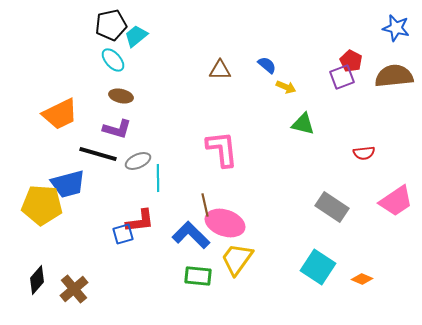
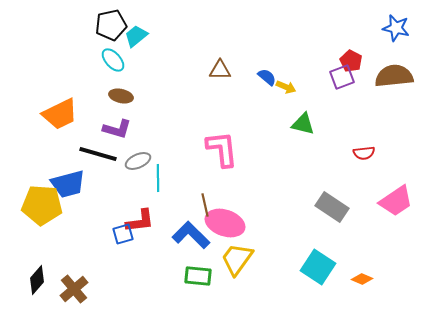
blue semicircle: moved 12 px down
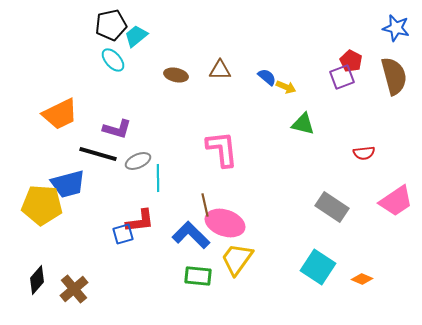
brown semicircle: rotated 81 degrees clockwise
brown ellipse: moved 55 px right, 21 px up
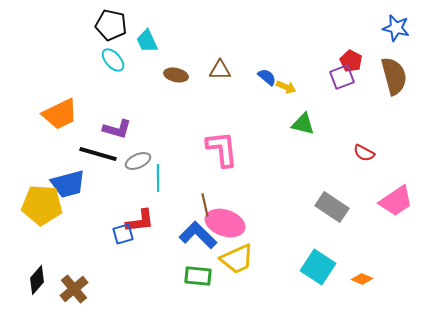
black pentagon: rotated 24 degrees clockwise
cyan trapezoid: moved 11 px right, 5 px down; rotated 75 degrees counterclockwise
red semicircle: rotated 35 degrees clockwise
blue L-shape: moved 7 px right
yellow trapezoid: rotated 150 degrees counterclockwise
